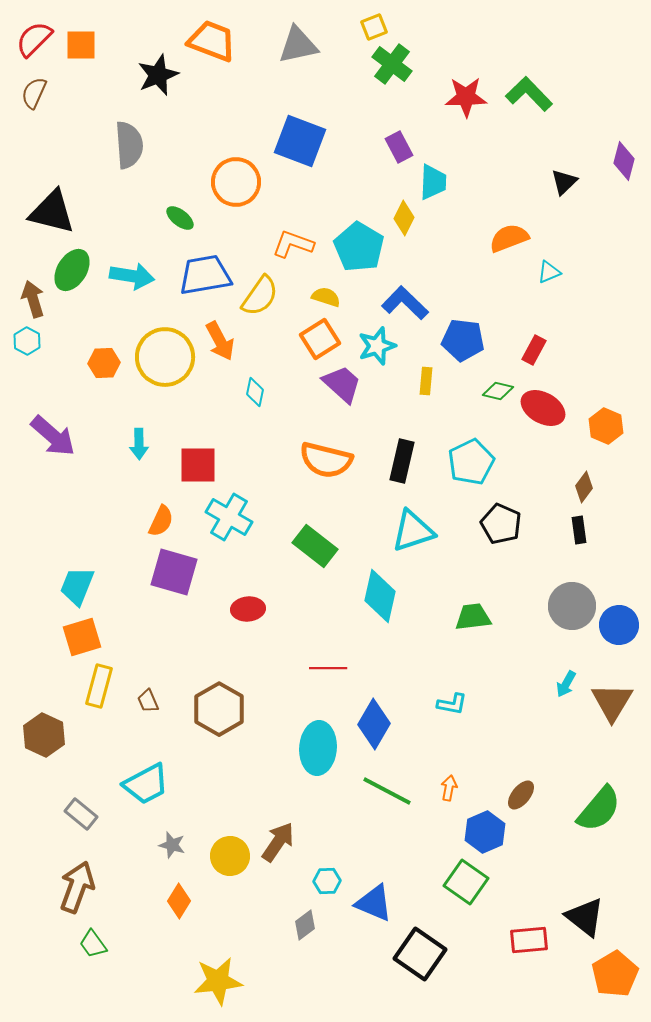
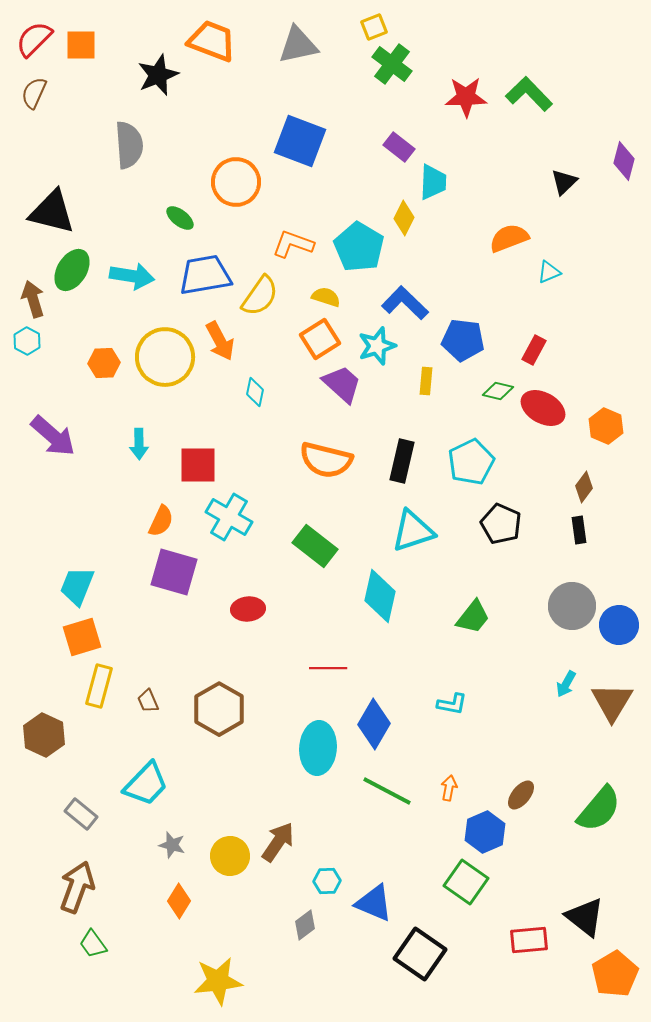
purple rectangle at (399, 147): rotated 24 degrees counterclockwise
green trapezoid at (473, 617): rotated 135 degrees clockwise
cyan trapezoid at (146, 784): rotated 18 degrees counterclockwise
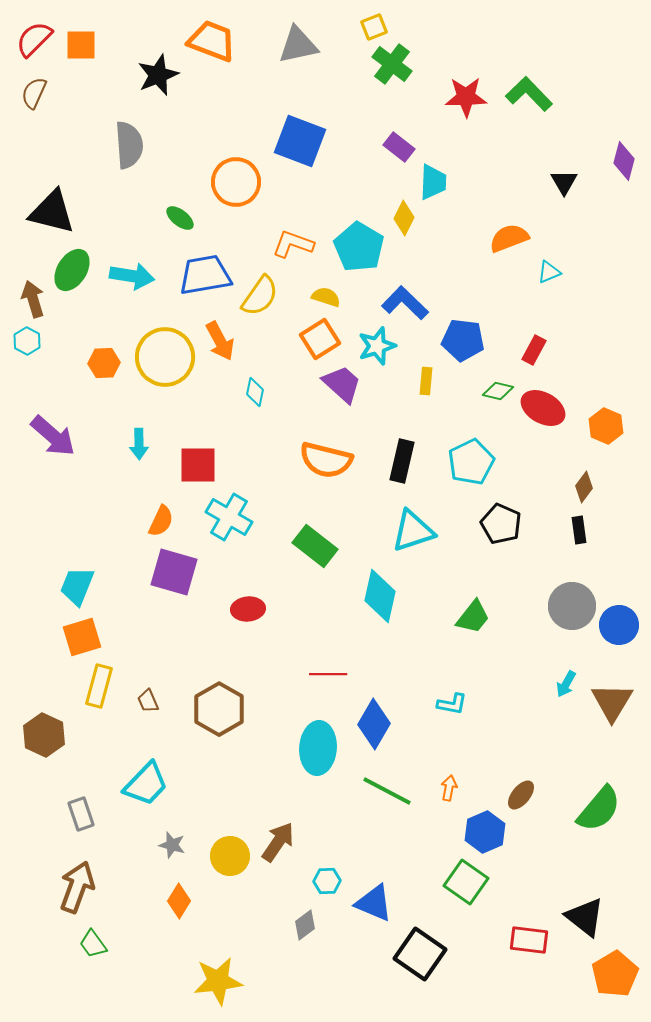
black triangle at (564, 182): rotated 16 degrees counterclockwise
red line at (328, 668): moved 6 px down
gray rectangle at (81, 814): rotated 32 degrees clockwise
red rectangle at (529, 940): rotated 12 degrees clockwise
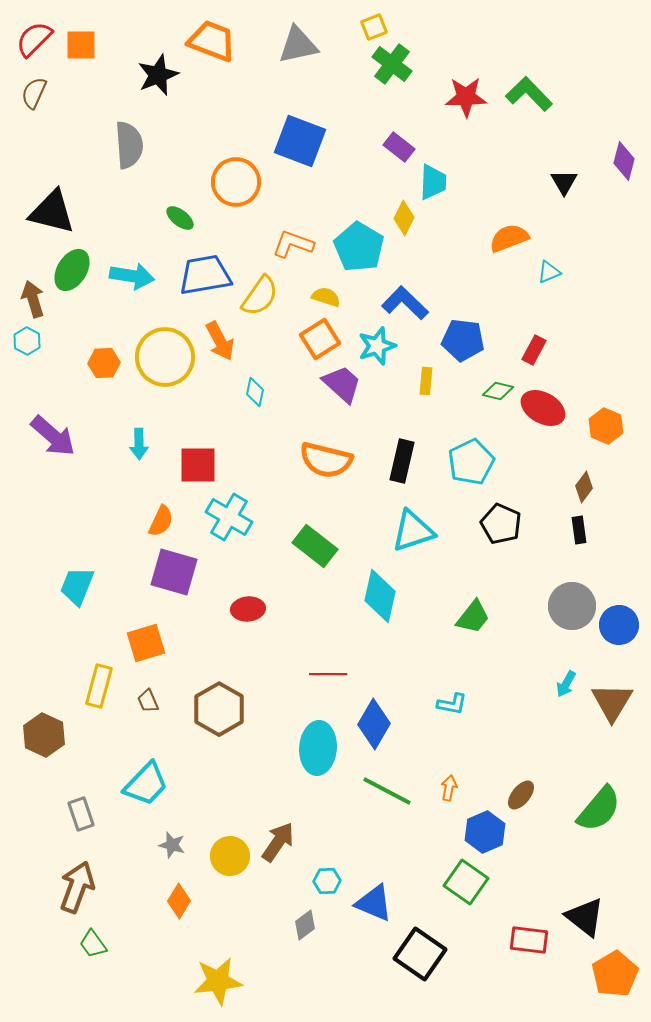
orange square at (82, 637): moved 64 px right, 6 px down
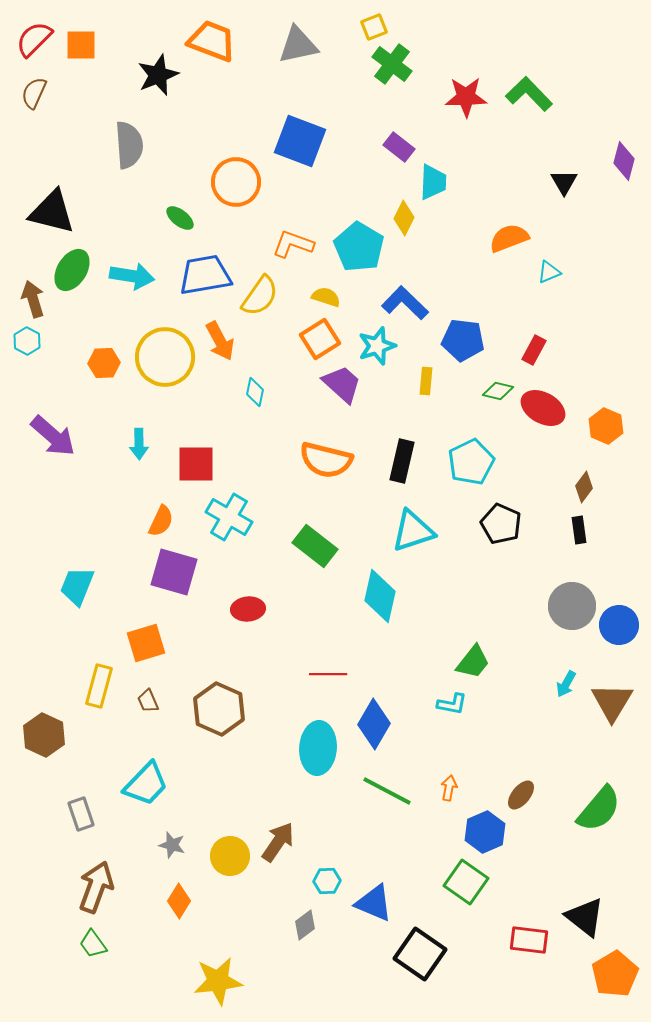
red square at (198, 465): moved 2 px left, 1 px up
green trapezoid at (473, 617): moved 45 px down
brown hexagon at (219, 709): rotated 6 degrees counterclockwise
brown arrow at (77, 887): moved 19 px right
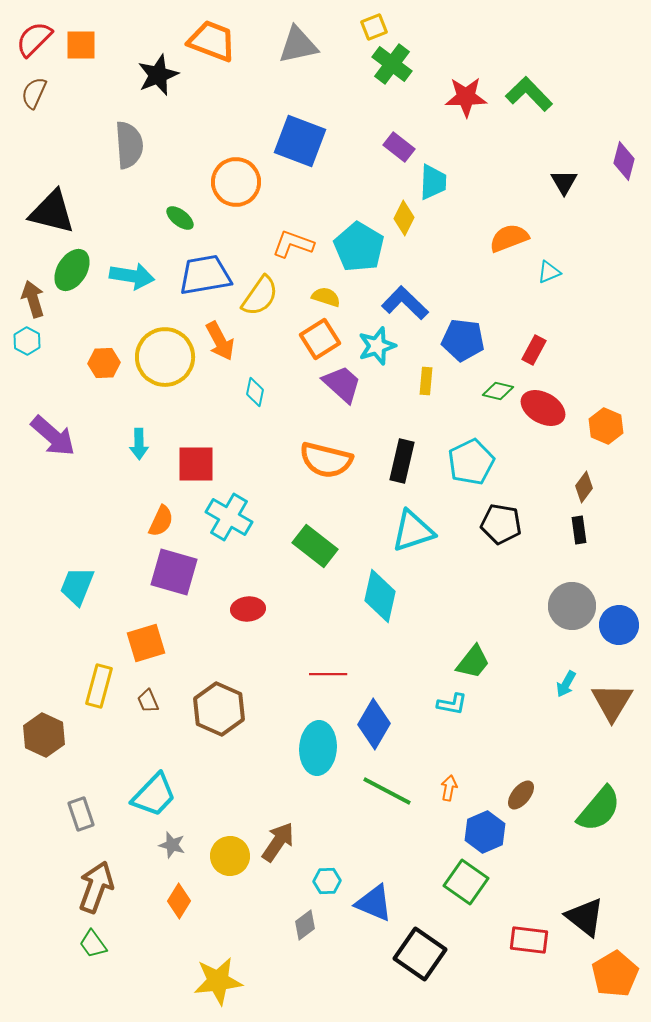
black pentagon at (501, 524): rotated 15 degrees counterclockwise
cyan trapezoid at (146, 784): moved 8 px right, 11 px down
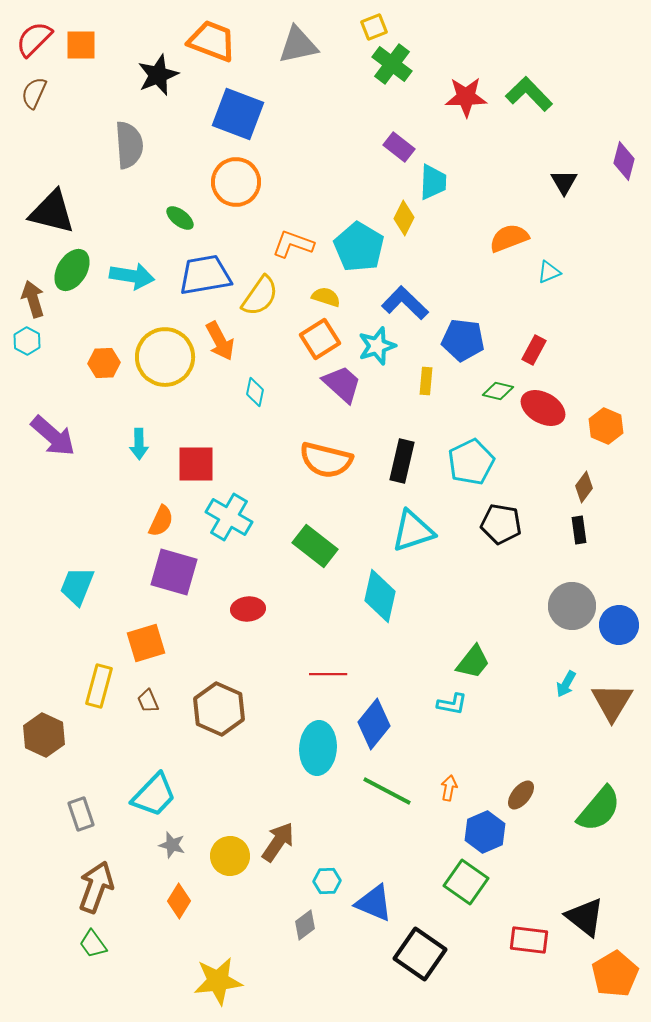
blue square at (300, 141): moved 62 px left, 27 px up
blue diamond at (374, 724): rotated 9 degrees clockwise
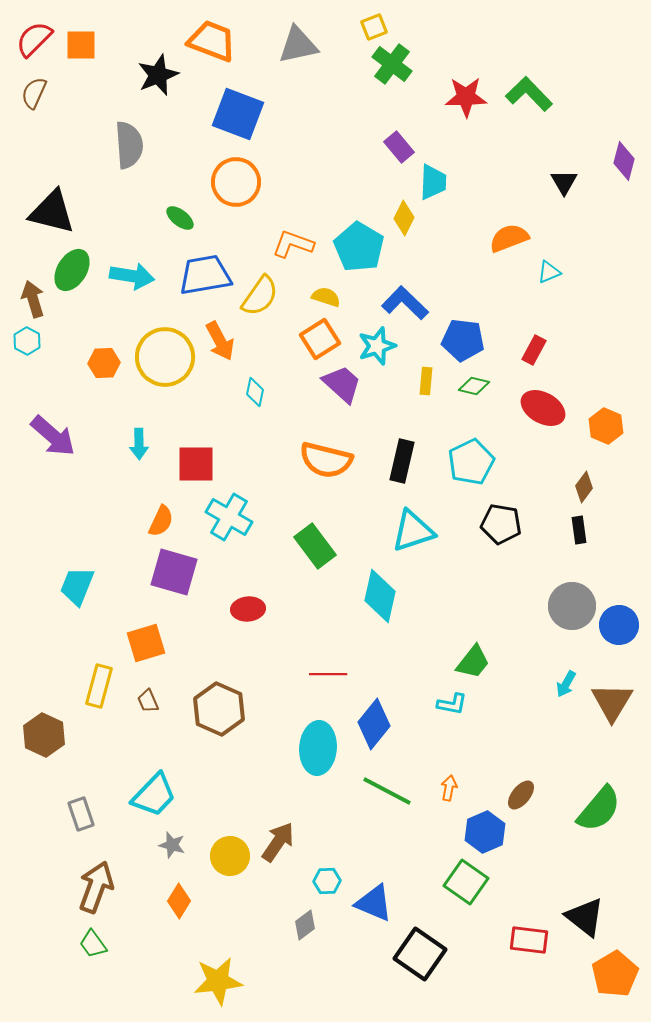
purple rectangle at (399, 147): rotated 12 degrees clockwise
green diamond at (498, 391): moved 24 px left, 5 px up
green rectangle at (315, 546): rotated 15 degrees clockwise
